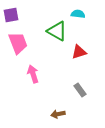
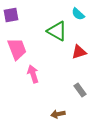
cyan semicircle: rotated 144 degrees counterclockwise
pink trapezoid: moved 1 px left, 6 px down
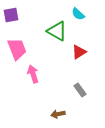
red triangle: rotated 14 degrees counterclockwise
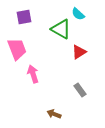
purple square: moved 13 px right, 2 px down
green triangle: moved 4 px right, 2 px up
brown arrow: moved 4 px left; rotated 32 degrees clockwise
